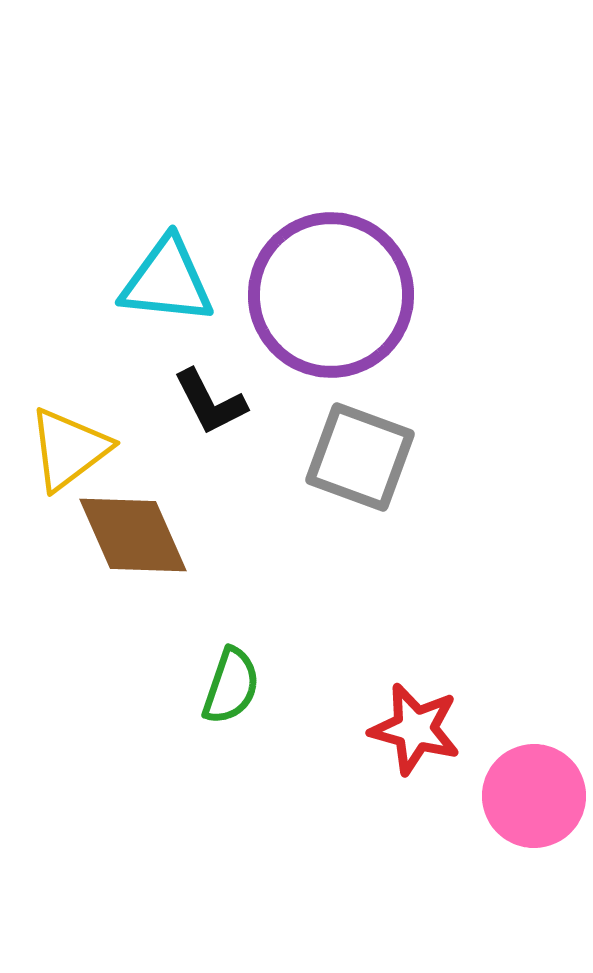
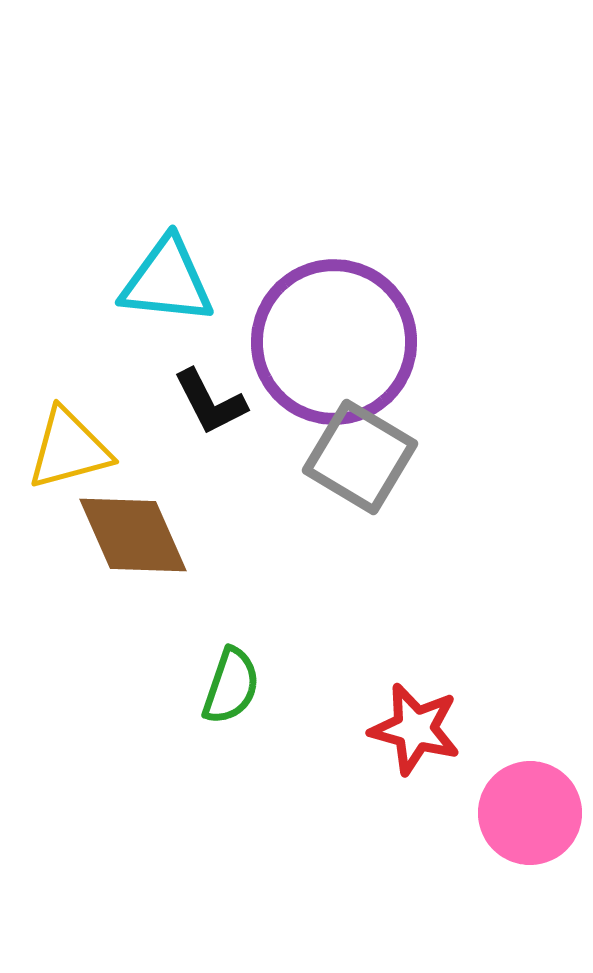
purple circle: moved 3 px right, 47 px down
yellow triangle: rotated 22 degrees clockwise
gray square: rotated 11 degrees clockwise
pink circle: moved 4 px left, 17 px down
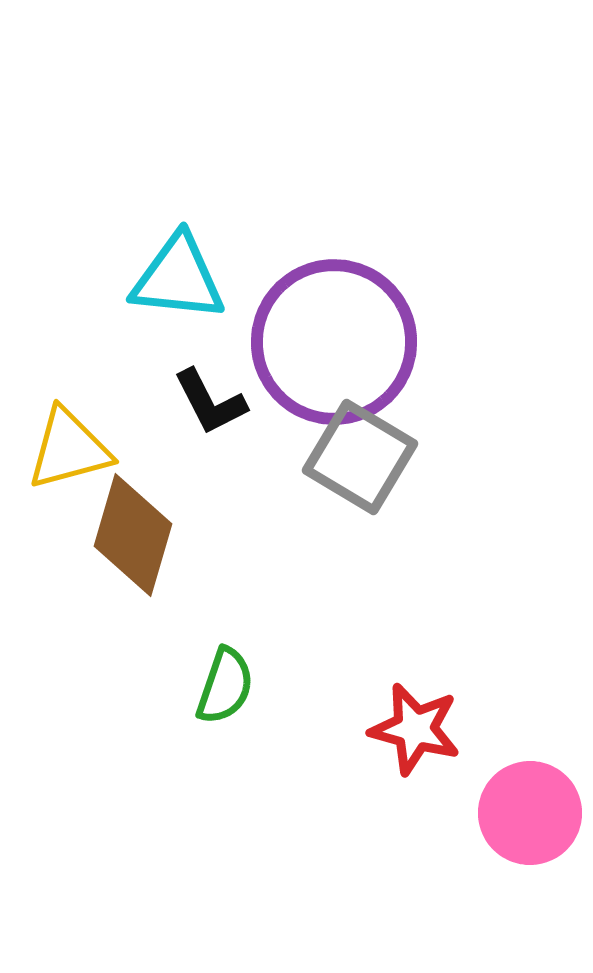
cyan triangle: moved 11 px right, 3 px up
brown diamond: rotated 40 degrees clockwise
green semicircle: moved 6 px left
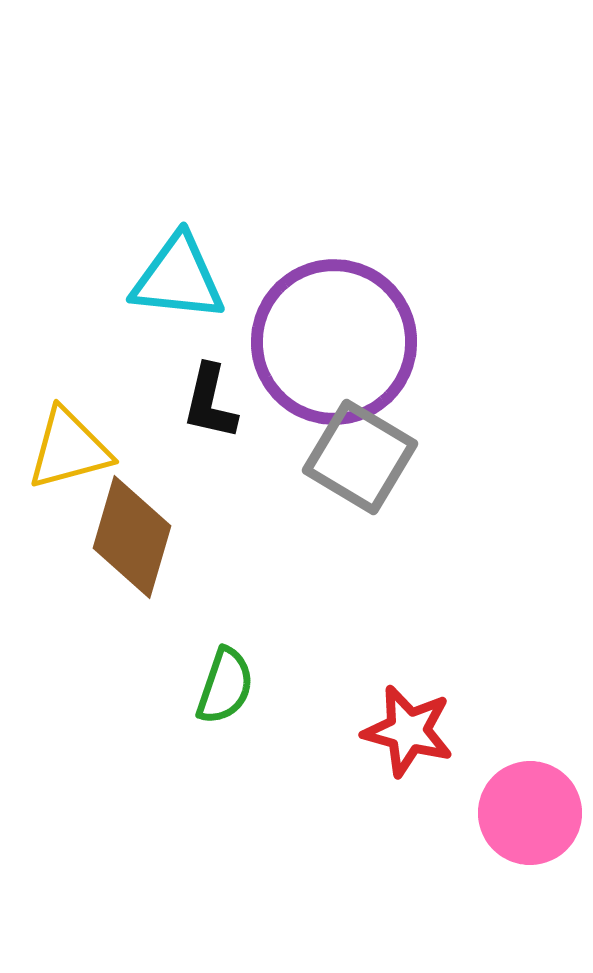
black L-shape: rotated 40 degrees clockwise
brown diamond: moved 1 px left, 2 px down
red star: moved 7 px left, 2 px down
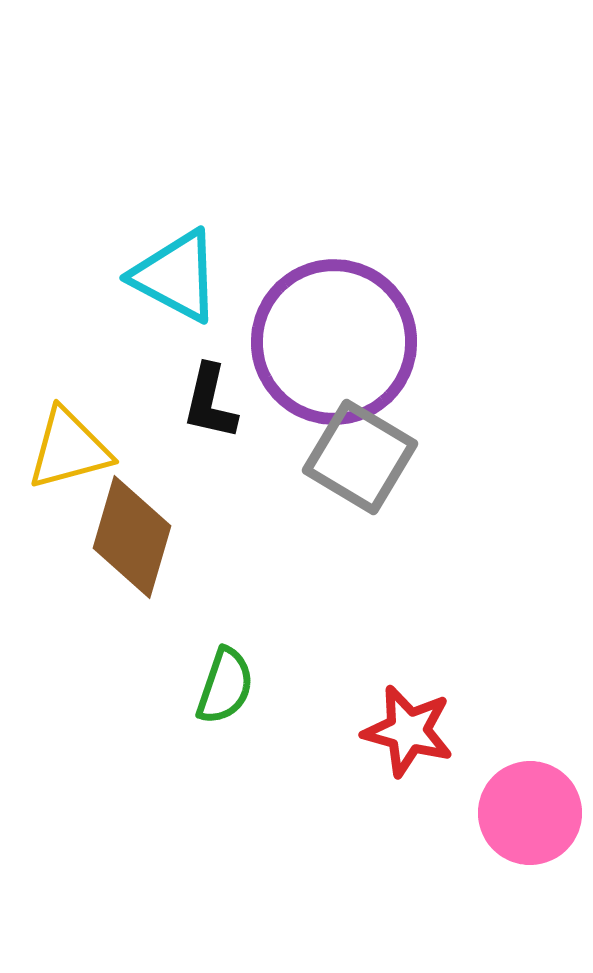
cyan triangle: moved 2 px left, 2 px up; rotated 22 degrees clockwise
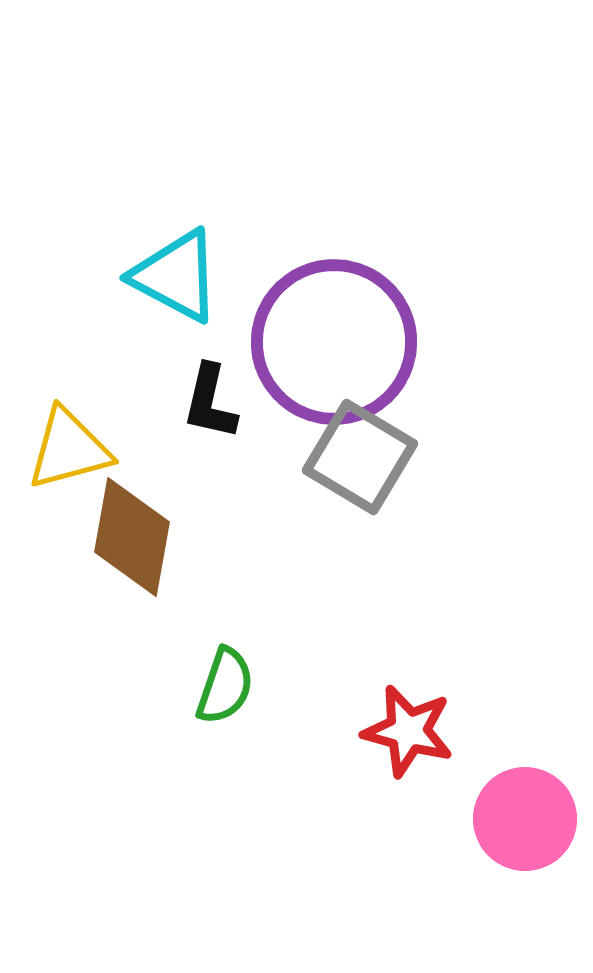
brown diamond: rotated 6 degrees counterclockwise
pink circle: moved 5 px left, 6 px down
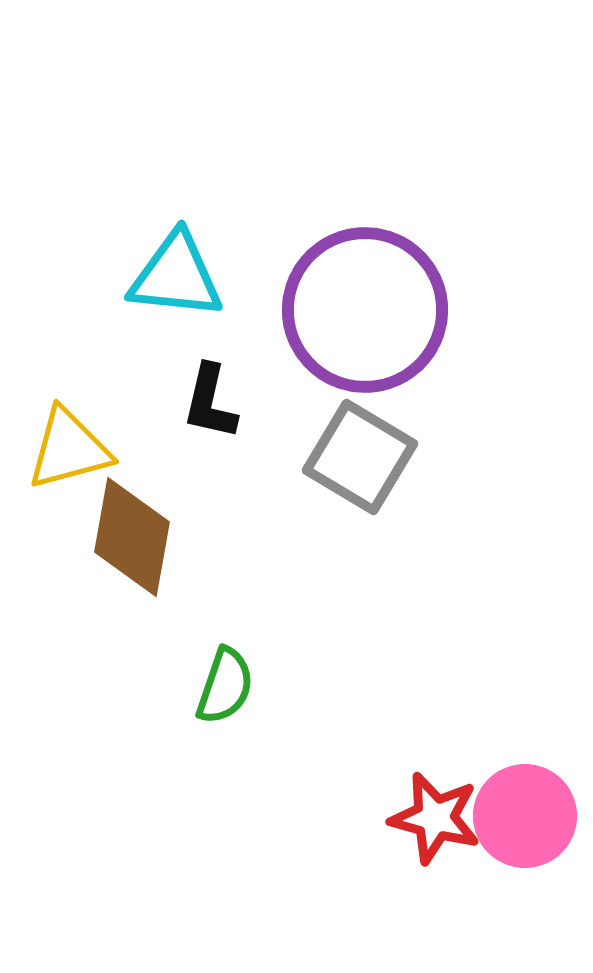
cyan triangle: rotated 22 degrees counterclockwise
purple circle: moved 31 px right, 32 px up
red star: moved 27 px right, 87 px down
pink circle: moved 3 px up
